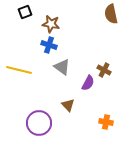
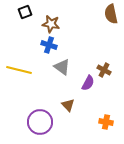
purple circle: moved 1 px right, 1 px up
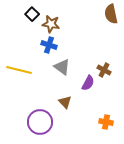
black square: moved 7 px right, 2 px down; rotated 24 degrees counterclockwise
brown triangle: moved 3 px left, 3 px up
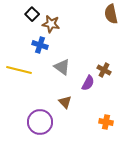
blue cross: moved 9 px left
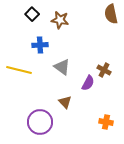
brown star: moved 9 px right, 4 px up
blue cross: rotated 21 degrees counterclockwise
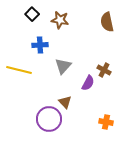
brown semicircle: moved 4 px left, 8 px down
gray triangle: moved 1 px right, 1 px up; rotated 36 degrees clockwise
purple circle: moved 9 px right, 3 px up
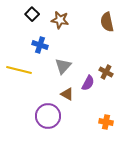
blue cross: rotated 21 degrees clockwise
brown cross: moved 2 px right, 2 px down
brown triangle: moved 2 px right, 8 px up; rotated 16 degrees counterclockwise
purple circle: moved 1 px left, 3 px up
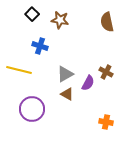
blue cross: moved 1 px down
gray triangle: moved 2 px right, 8 px down; rotated 18 degrees clockwise
purple circle: moved 16 px left, 7 px up
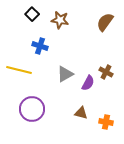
brown semicircle: moved 2 px left; rotated 48 degrees clockwise
brown triangle: moved 14 px right, 19 px down; rotated 16 degrees counterclockwise
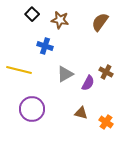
brown semicircle: moved 5 px left
blue cross: moved 5 px right
orange cross: rotated 24 degrees clockwise
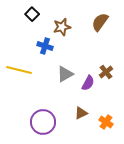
brown star: moved 2 px right, 7 px down; rotated 24 degrees counterclockwise
brown cross: rotated 24 degrees clockwise
purple circle: moved 11 px right, 13 px down
brown triangle: rotated 40 degrees counterclockwise
